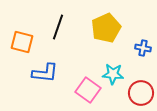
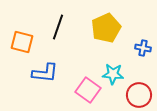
red circle: moved 2 px left, 2 px down
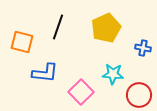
pink square: moved 7 px left, 2 px down; rotated 10 degrees clockwise
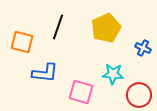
blue cross: rotated 14 degrees clockwise
pink square: rotated 30 degrees counterclockwise
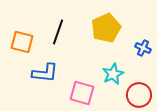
black line: moved 5 px down
cyan star: rotated 30 degrees counterclockwise
pink square: moved 1 px right, 1 px down
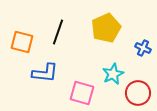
red circle: moved 1 px left, 2 px up
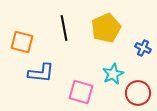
black line: moved 6 px right, 4 px up; rotated 30 degrees counterclockwise
blue L-shape: moved 4 px left
pink square: moved 1 px left, 1 px up
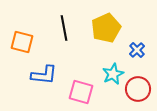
blue cross: moved 6 px left, 2 px down; rotated 21 degrees clockwise
blue L-shape: moved 3 px right, 2 px down
red circle: moved 4 px up
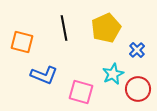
blue L-shape: rotated 16 degrees clockwise
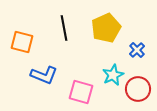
cyan star: moved 1 px down
